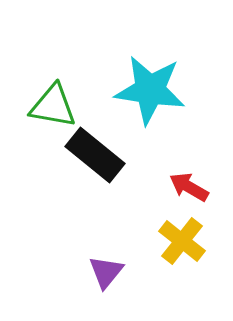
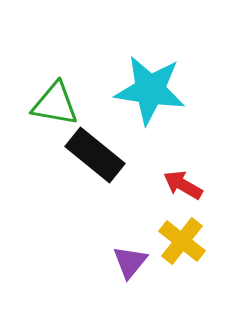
green triangle: moved 2 px right, 2 px up
red arrow: moved 6 px left, 2 px up
purple triangle: moved 24 px right, 10 px up
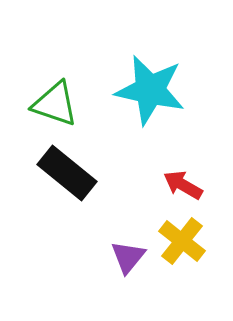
cyan star: rotated 4 degrees clockwise
green triangle: rotated 9 degrees clockwise
black rectangle: moved 28 px left, 18 px down
purple triangle: moved 2 px left, 5 px up
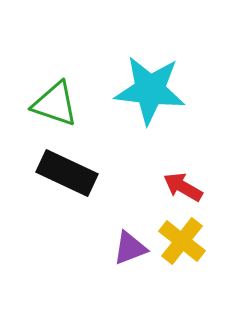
cyan star: rotated 6 degrees counterclockwise
black rectangle: rotated 14 degrees counterclockwise
red arrow: moved 2 px down
purple triangle: moved 2 px right, 9 px up; rotated 30 degrees clockwise
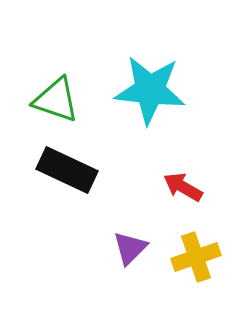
green triangle: moved 1 px right, 4 px up
black rectangle: moved 3 px up
yellow cross: moved 14 px right, 16 px down; rotated 33 degrees clockwise
purple triangle: rotated 24 degrees counterclockwise
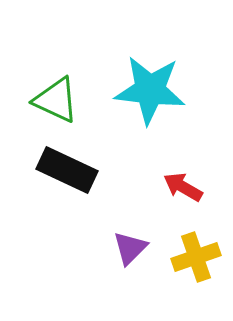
green triangle: rotated 6 degrees clockwise
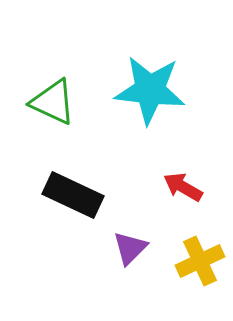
green triangle: moved 3 px left, 2 px down
black rectangle: moved 6 px right, 25 px down
yellow cross: moved 4 px right, 4 px down; rotated 6 degrees counterclockwise
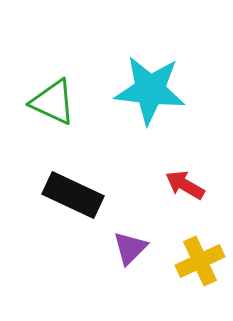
red arrow: moved 2 px right, 2 px up
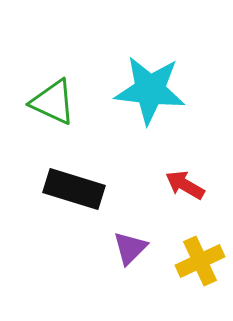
black rectangle: moved 1 px right, 6 px up; rotated 8 degrees counterclockwise
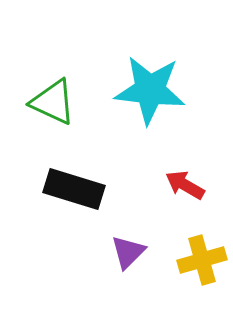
purple triangle: moved 2 px left, 4 px down
yellow cross: moved 2 px right, 1 px up; rotated 9 degrees clockwise
